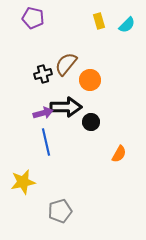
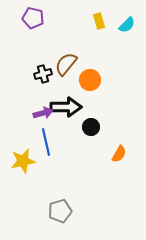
black circle: moved 5 px down
yellow star: moved 21 px up
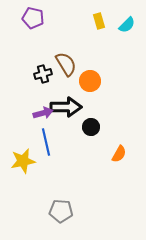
brown semicircle: rotated 110 degrees clockwise
orange circle: moved 1 px down
gray pentagon: moved 1 px right; rotated 20 degrees clockwise
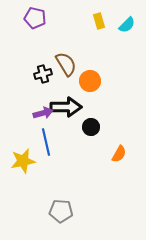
purple pentagon: moved 2 px right
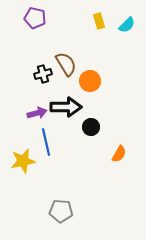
purple arrow: moved 6 px left
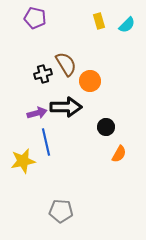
black circle: moved 15 px right
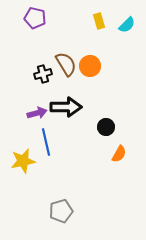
orange circle: moved 15 px up
gray pentagon: rotated 20 degrees counterclockwise
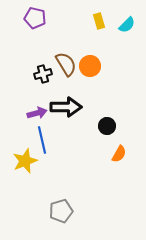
black circle: moved 1 px right, 1 px up
blue line: moved 4 px left, 2 px up
yellow star: moved 2 px right; rotated 10 degrees counterclockwise
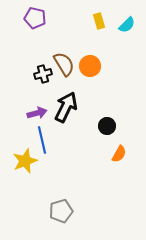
brown semicircle: moved 2 px left
black arrow: rotated 64 degrees counterclockwise
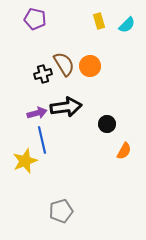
purple pentagon: moved 1 px down
black arrow: rotated 56 degrees clockwise
black circle: moved 2 px up
orange semicircle: moved 5 px right, 3 px up
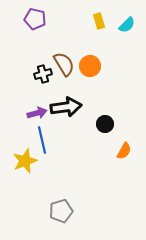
black circle: moved 2 px left
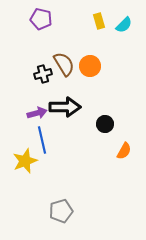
purple pentagon: moved 6 px right
cyan semicircle: moved 3 px left
black arrow: moved 1 px left; rotated 8 degrees clockwise
